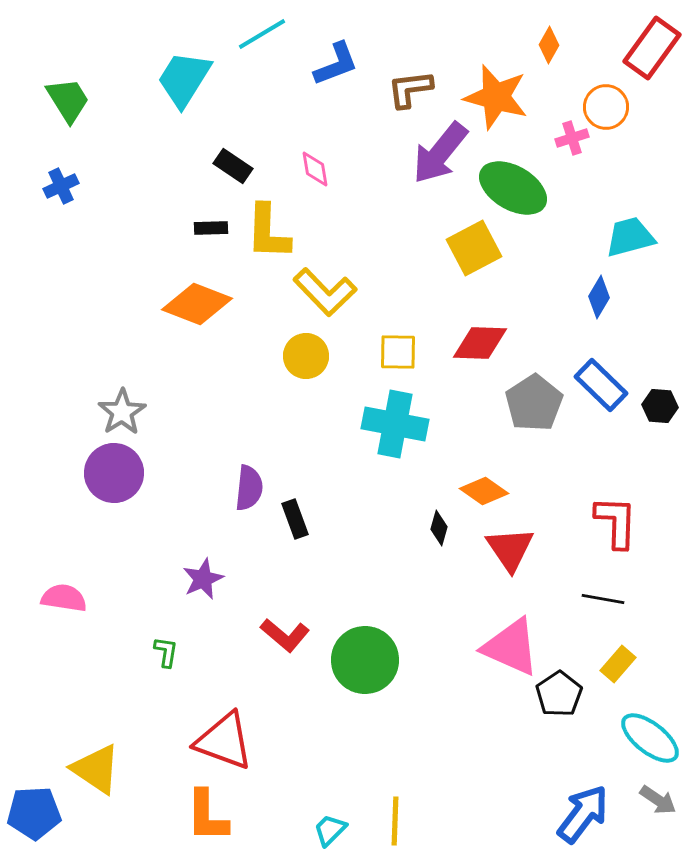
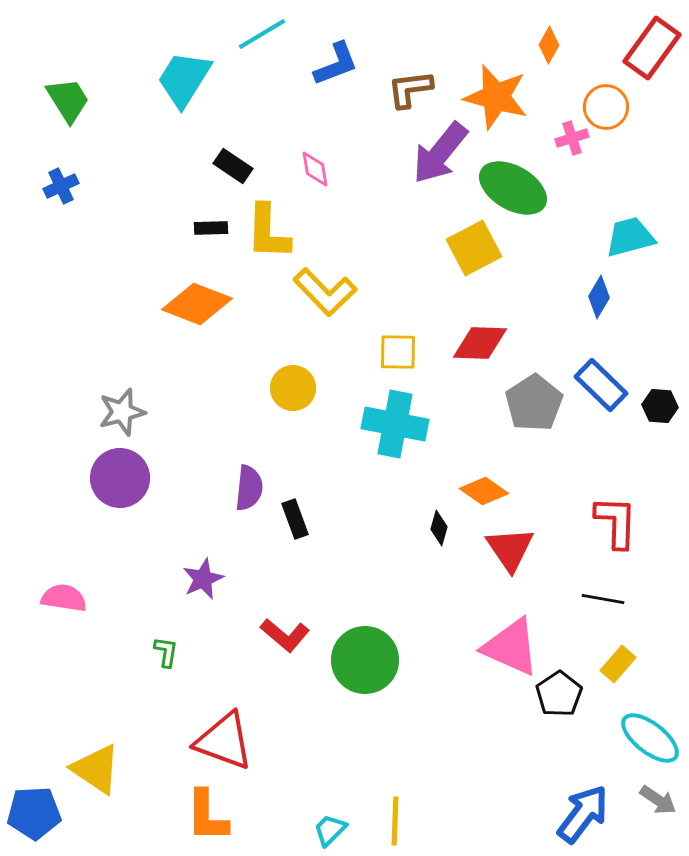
yellow circle at (306, 356): moved 13 px left, 32 px down
gray star at (122, 412): rotated 18 degrees clockwise
purple circle at (114, 473): moved 6 px right, 5 px down
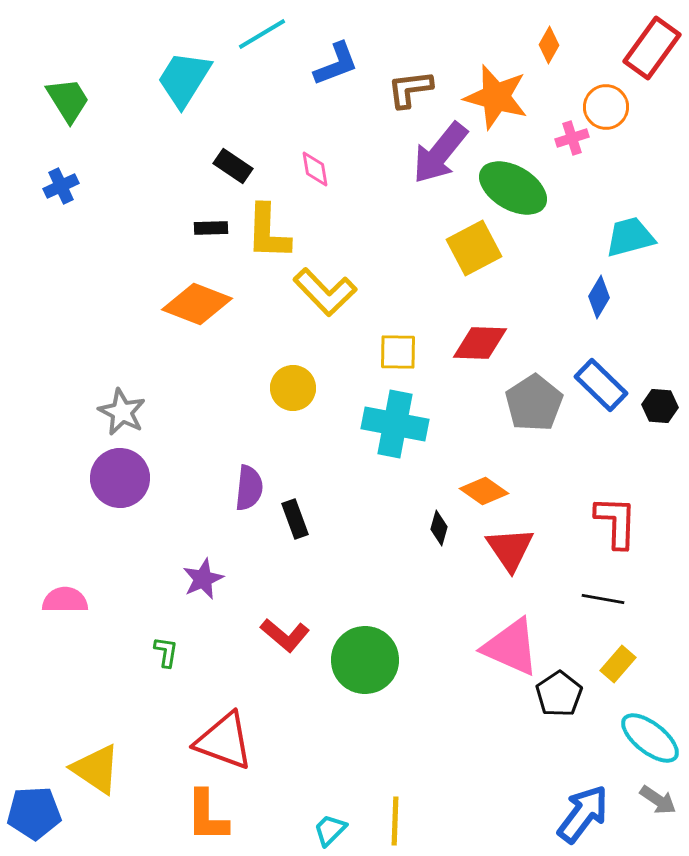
gray star at (122, 412): rotated 30 degrees counterclockwise
pink semicircle at (64, 598): moved 1 px right, 2 px down; rotated 9 degrees counterclockwise
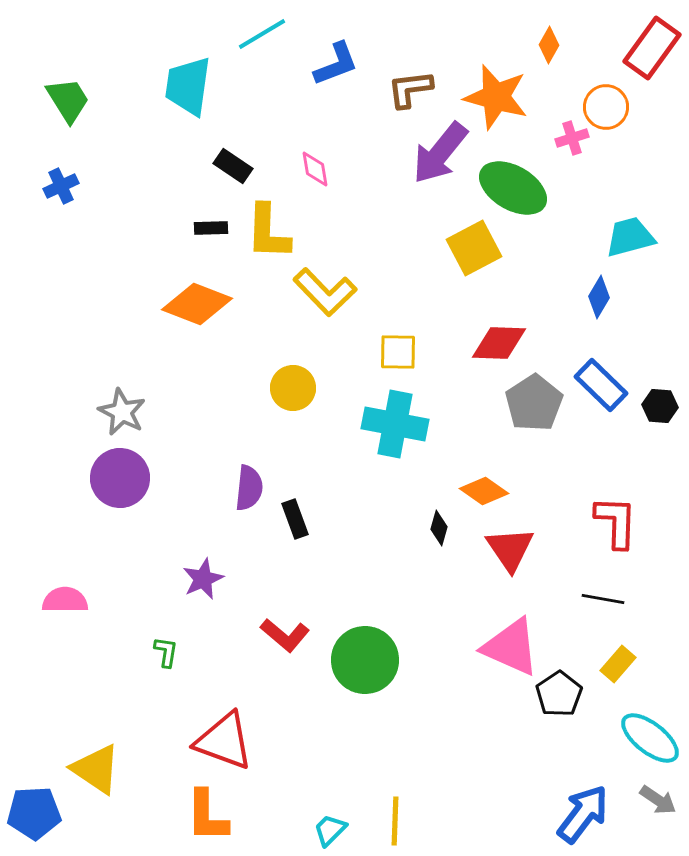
cyan trapezoid at (184, 79): moved 4 px right, 7 px down; rotated 24 degrees counterclockwise
red diamond at (480, 343): moved 19 px right
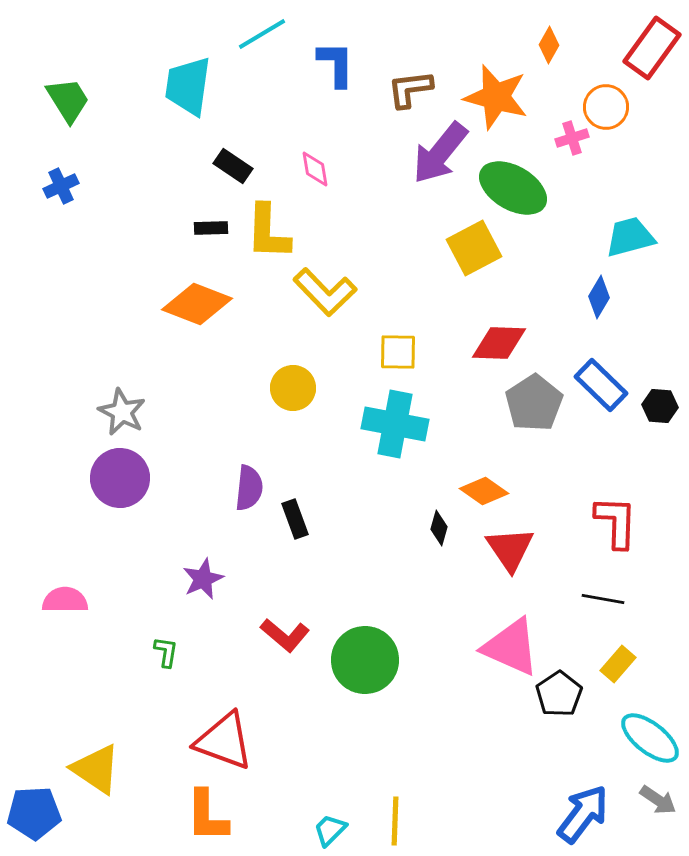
blue L-shape at (336, 64): rotated 69 degrees counterclockwise
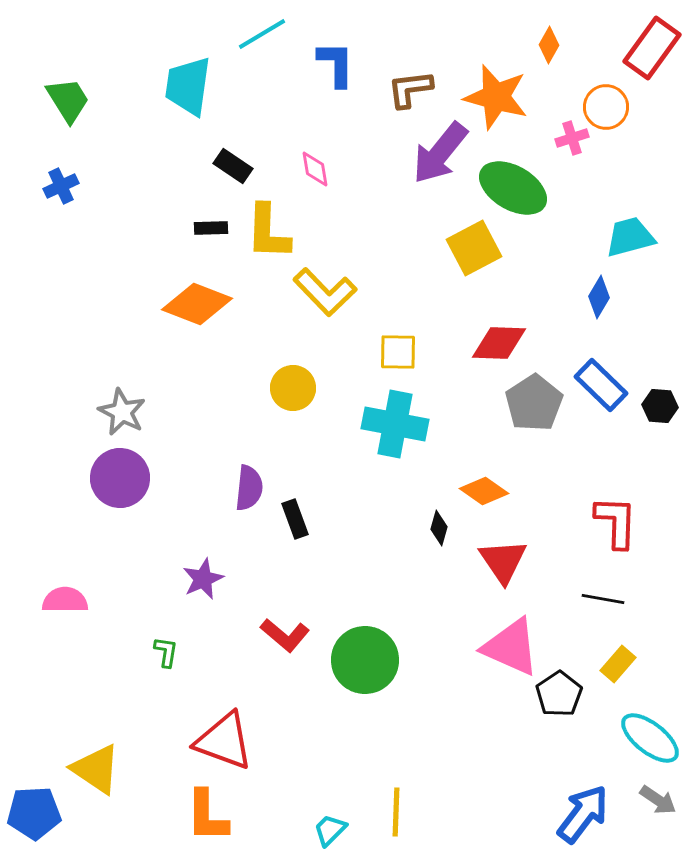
red triangle at (510, 549): moved 7 px left, 12 px down
yellow line at (395, 821): moved 1 px right, 9 px up
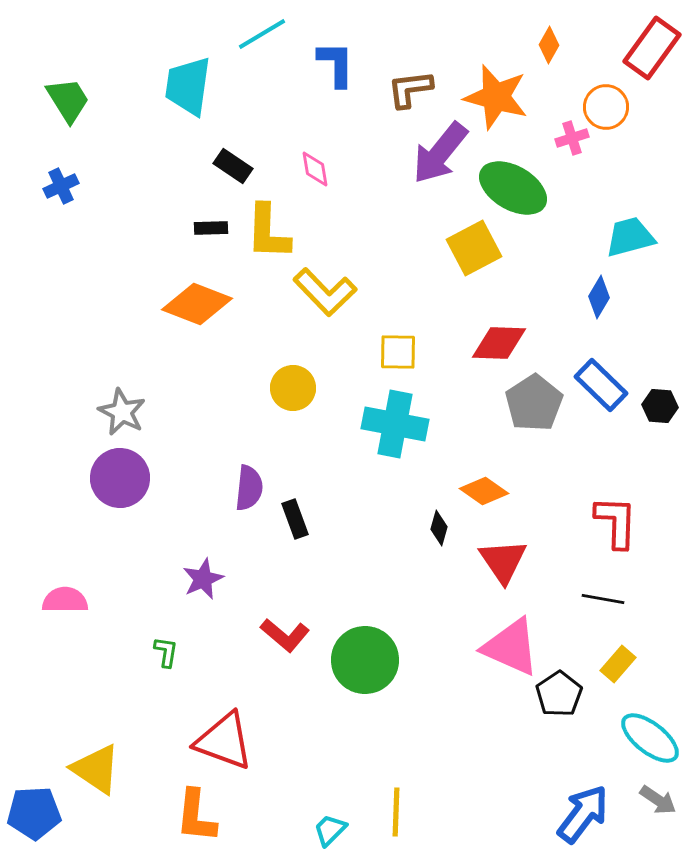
orange L-shape at (207, 816): moved 11 px left; rotated 6 degrees clockwise
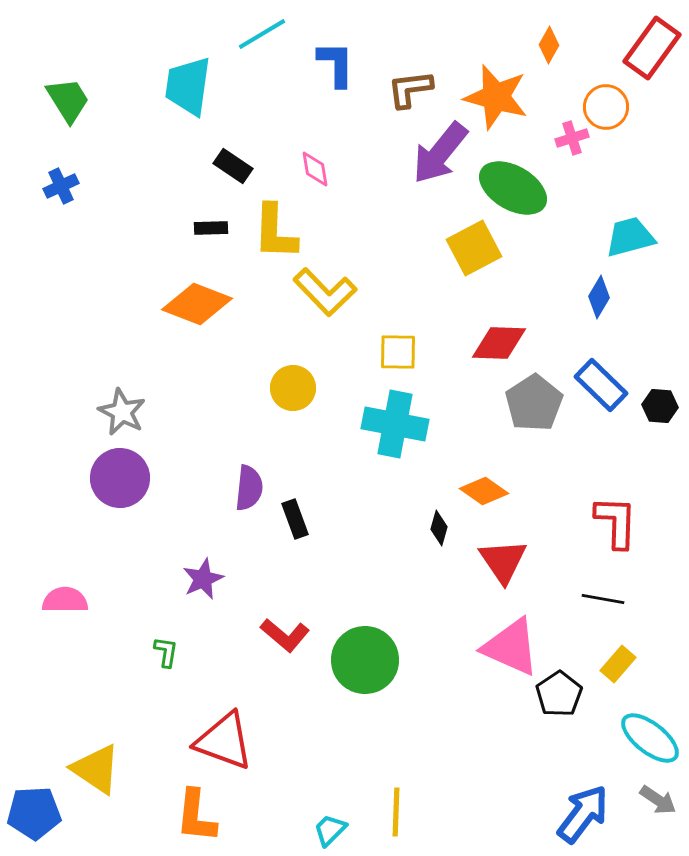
yellow L-shape at (268, 232): moved 7 px right
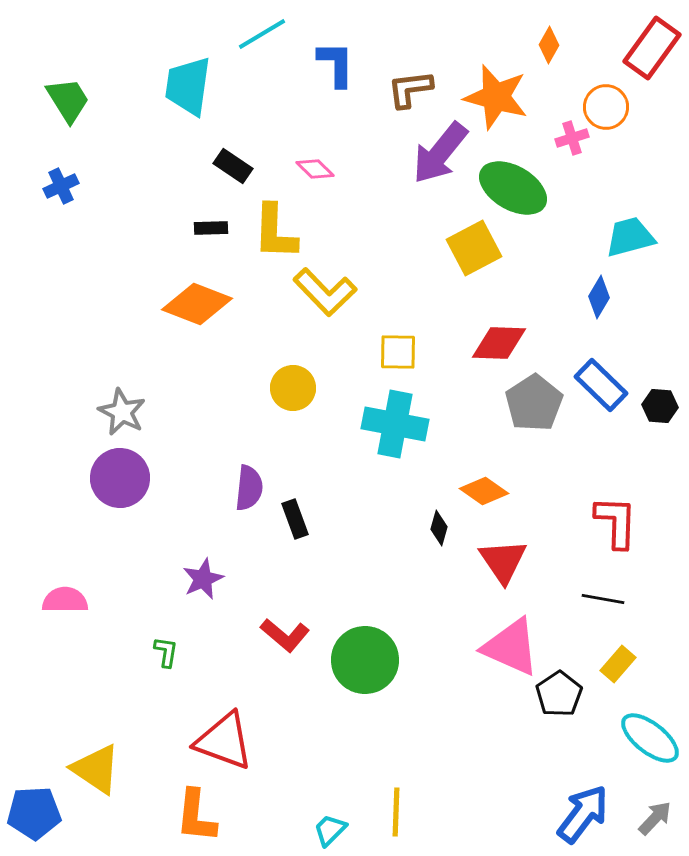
pink diamond at (315, 169): rotated 36 degrees counterclockwise
gray arrow at (658, 800): moved 3 px left, 18 px down; rotated 81 degrees counterclockwise
